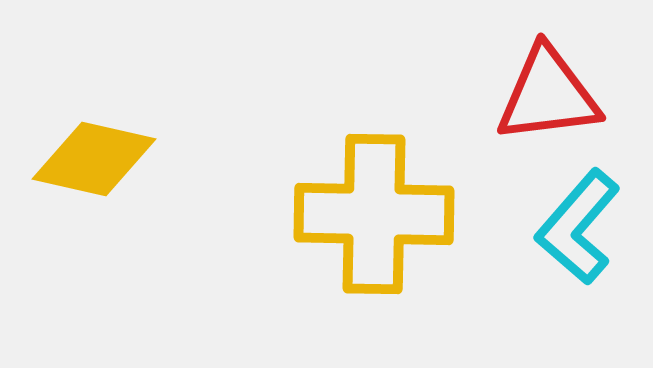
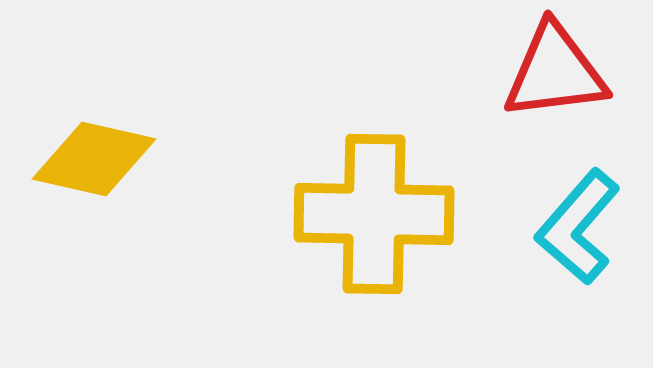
red triangle: moved 7 px right, 23 px up
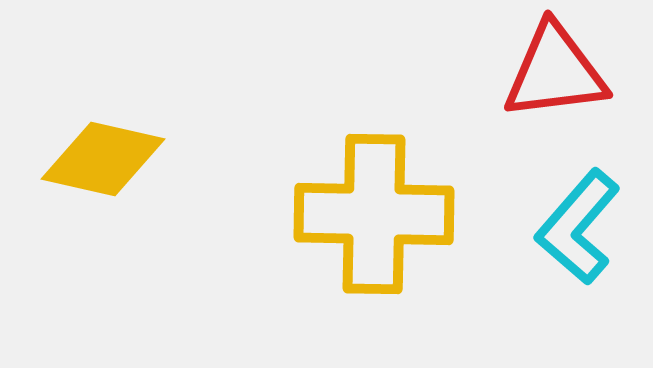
yellow diamond: moved 9 px right
